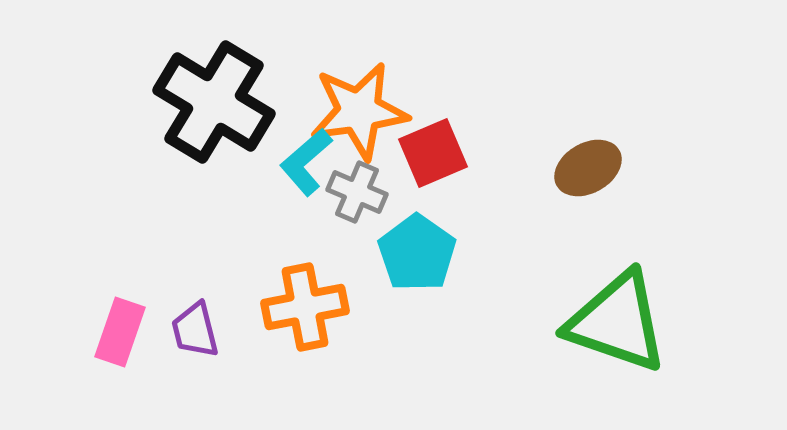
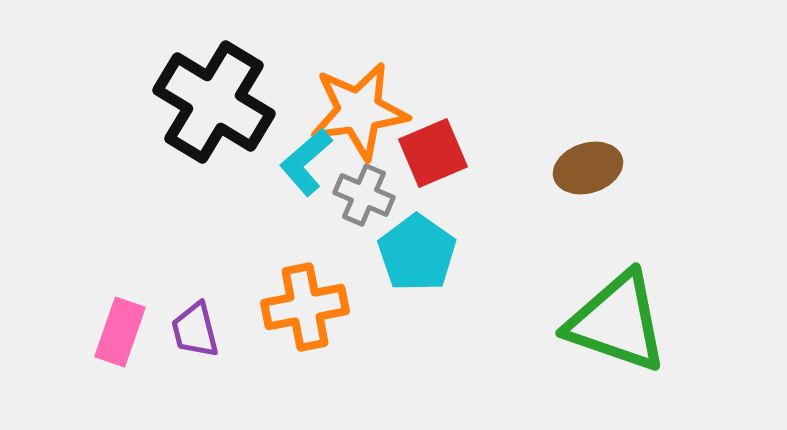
brown ellipse: rotated 12 degrees clockwise
gray cross: moved 7 px right, 3 px down
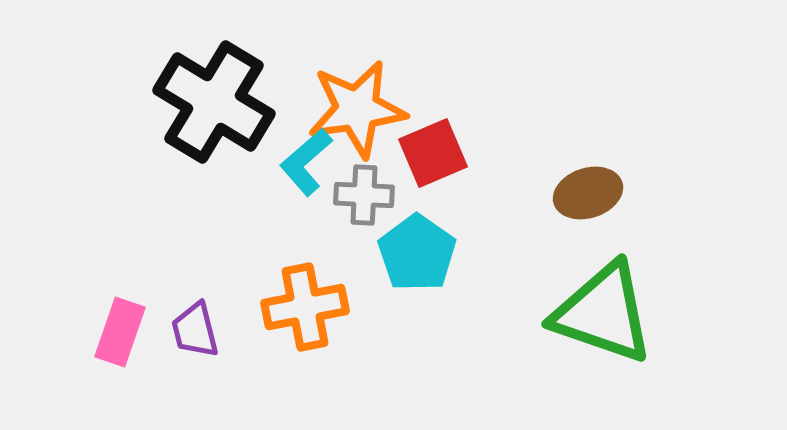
orange star: moved 2 px left, 2 px up
brown ellipse: moved 25 px down
gray cross: rotated 20 degrees counterclockwise
green triangle: moved 14 px left, 9 px up
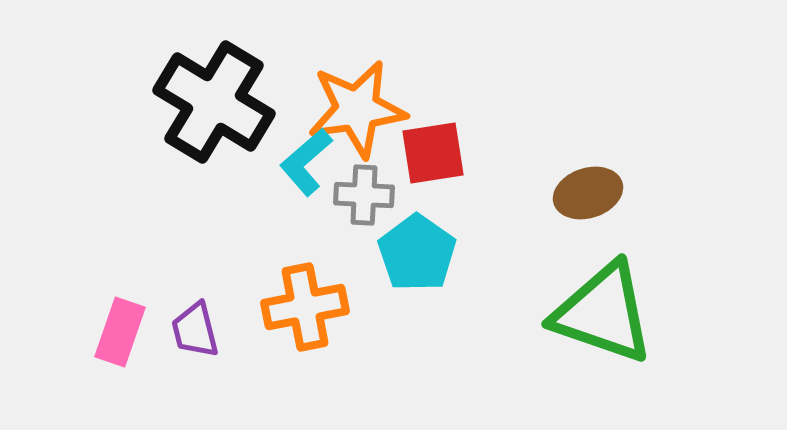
red square: rotated 14 degrees clockwise
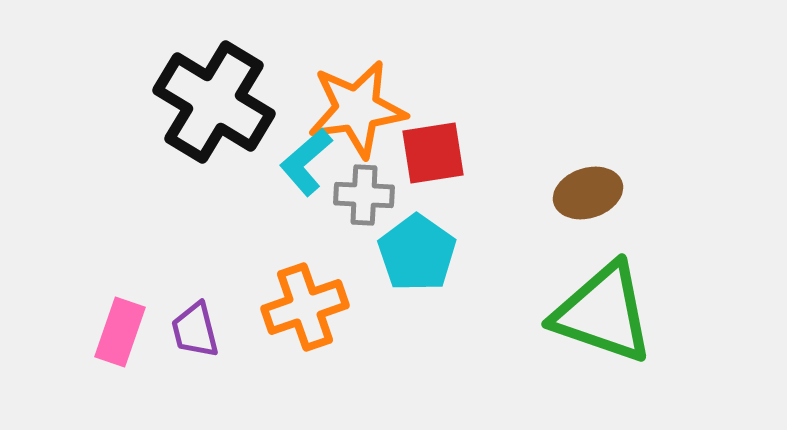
orange cross: rotated 8 degrees counterclockwise
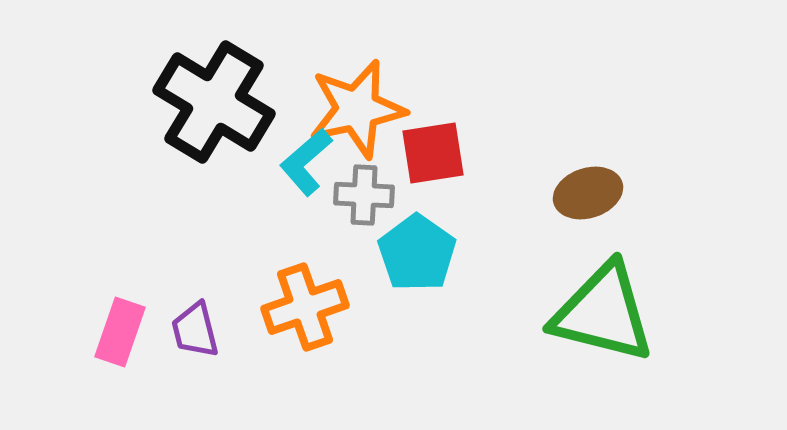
orange star: rotated 4 degrees counterclockwise
green triangle: rotated 5 degrees counterclockwise
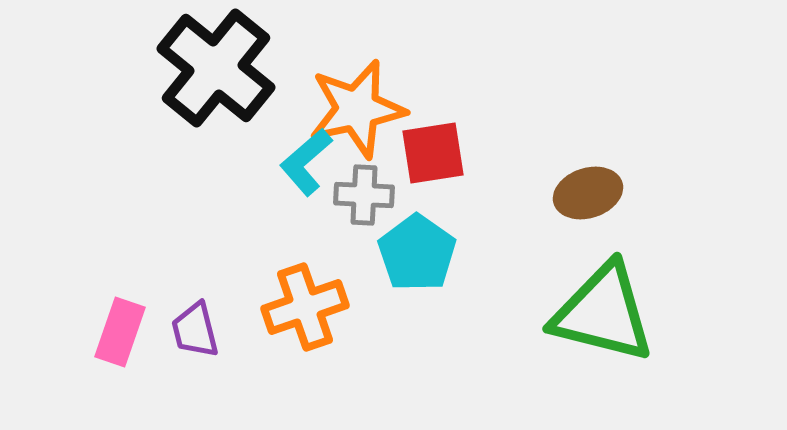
black cross: moved 2 px right, 34 px up; rotated 8 degrees clockwise
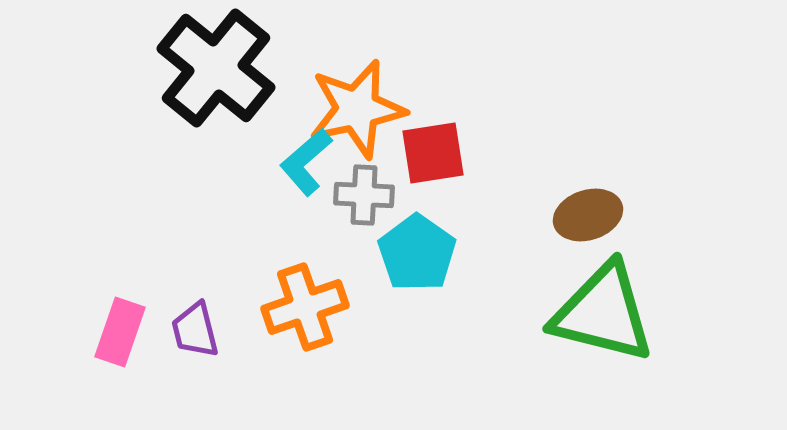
brown ellipse: moved 22 px down
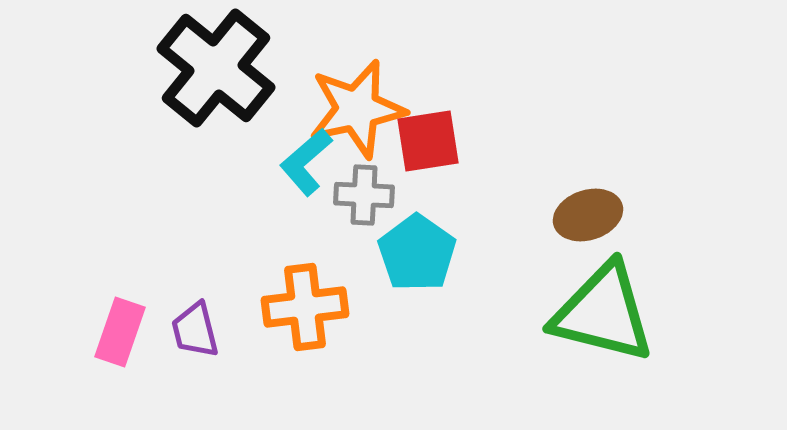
red square: moved 5 px left, 12 px up
orange cross: rotated 12 degrees clockwise
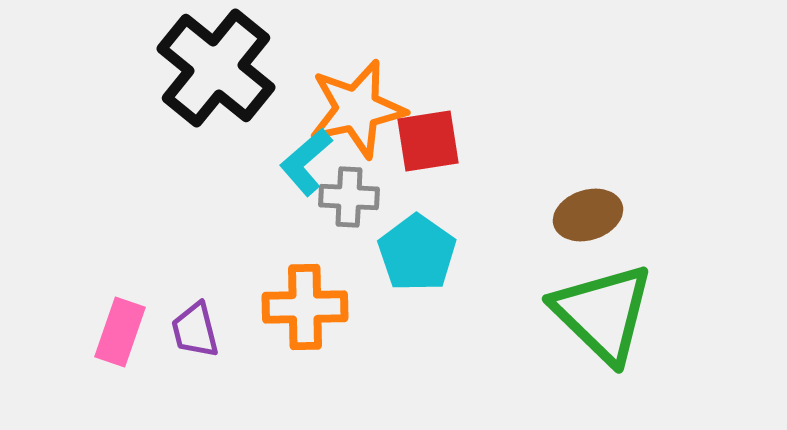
gray cross: moved 15 px left, 2 px down
orange cross: rotated 6 degrees clockwise
green triangle: rotated 30 degrees clockwise
